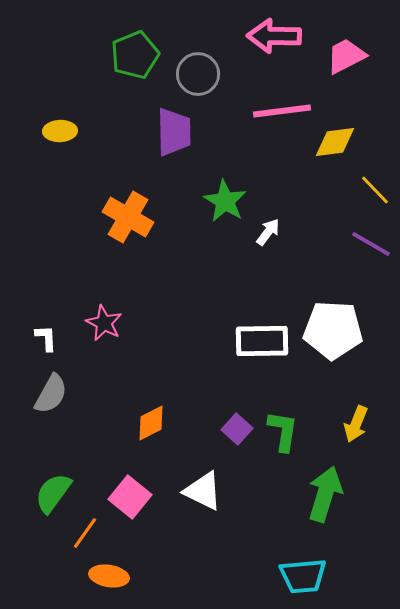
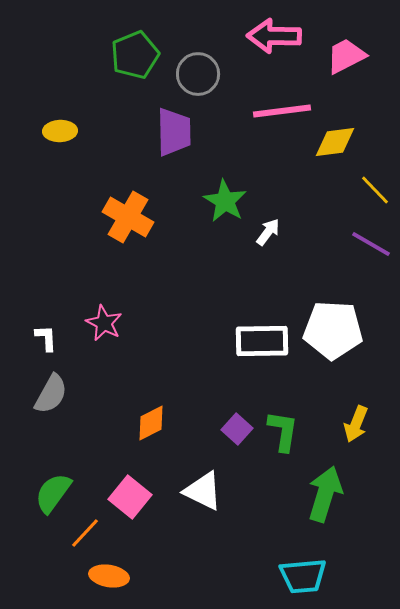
orange line: rotated 8 degrees clockwise
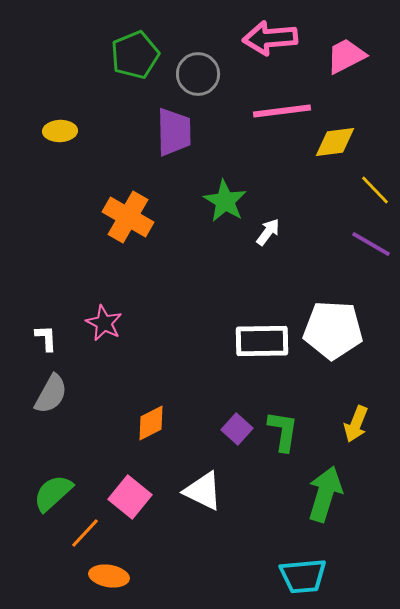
pink arrow: moved 4 px left, 2 px down; rotated 6 degrees counterclockwise
green semicircle: rotated 12 degrees clockwise
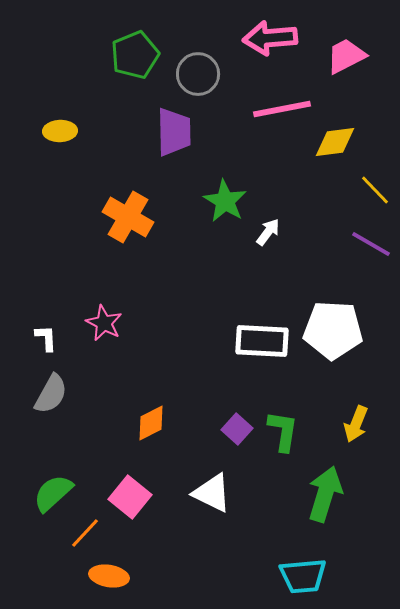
pink line: moved 2 px up; rotated 4 degrees counterclockwise
white rectangle: rotated 4 degrees clockwise
white triangle: moved 9 px right, 2 px down
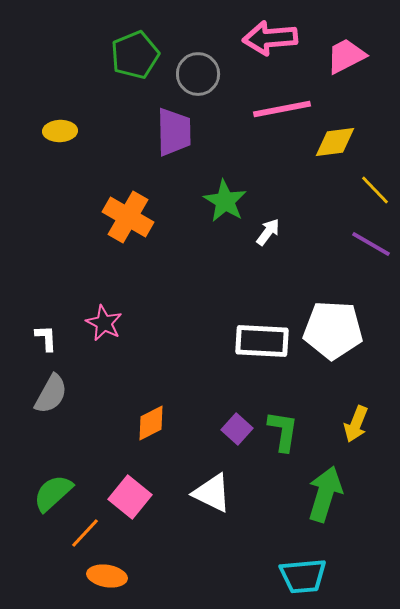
orange ellipse: moved 2 px left
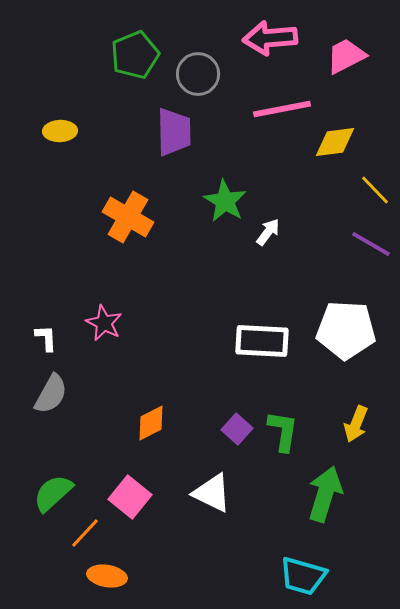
white pentagon: moved 13 px right
cyan trapezoid: rotated 21 degrees clockwise
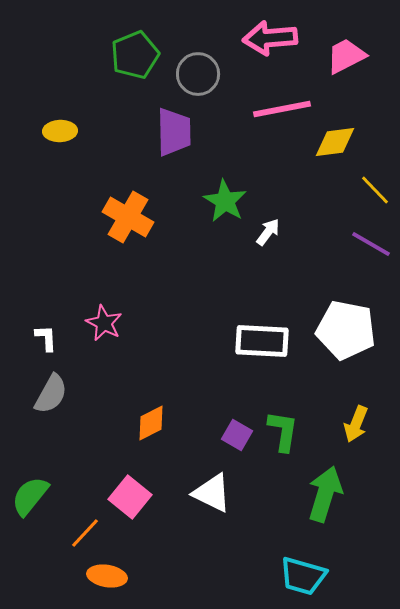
white pentagon: rotated 8 degrees clockwise
purple square: moved 6 px down; rotated 12 degrees counterclockwise
green semicircle: moved 23 px left, 3 px down; rotated 9 degrees counterclockwise
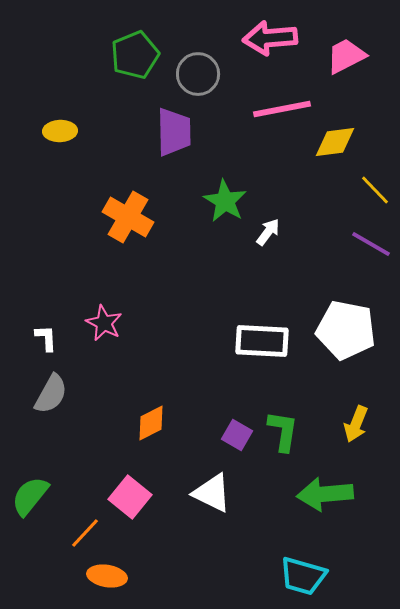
green arrow: rotated 112 degrees counterclockwise
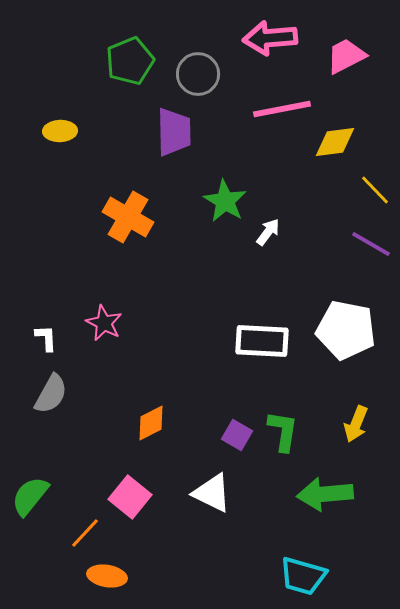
green pentagon: moved 5 px left, 6 px down
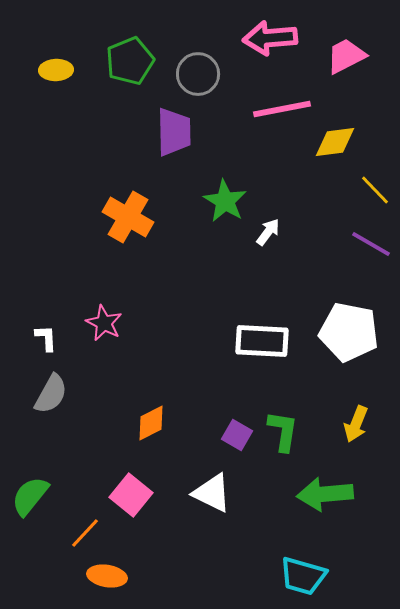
yellow ellipse: moved 4 px left, 61 px up
white pentagon: moved 3 px right, 2 px down
pink square: moved 1 px right, 2 px up
